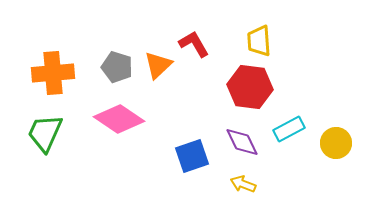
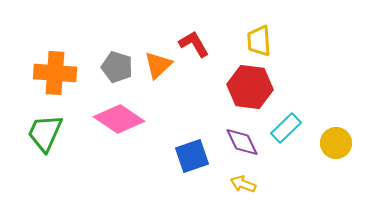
orange cross: moved 2 px right; rotated 9 degrees clockwise
cyan rectangle: moved 3 px left, 1 px up; rotated 16 degrees counterclockwise
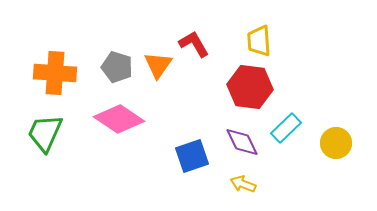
orange triangle: rotated 12 degrees counterclockwise
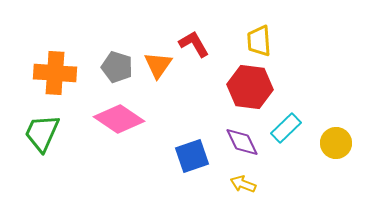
green trapezoid: moved 3 px left
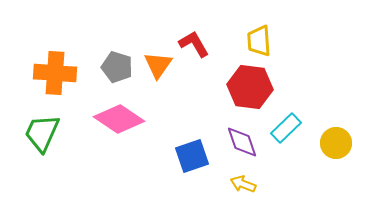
purple diamond: rotated 6 degrees clockwise
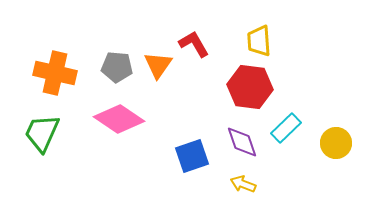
gray pentagon: rotated 12 degrees counterclockwise
orange cross: rotated 9 degrees clockwise
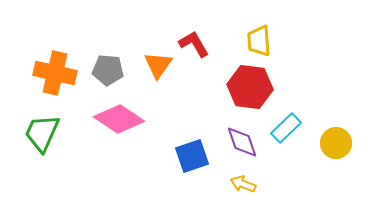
gray pentagon: moved 9 px left, 3 px down
